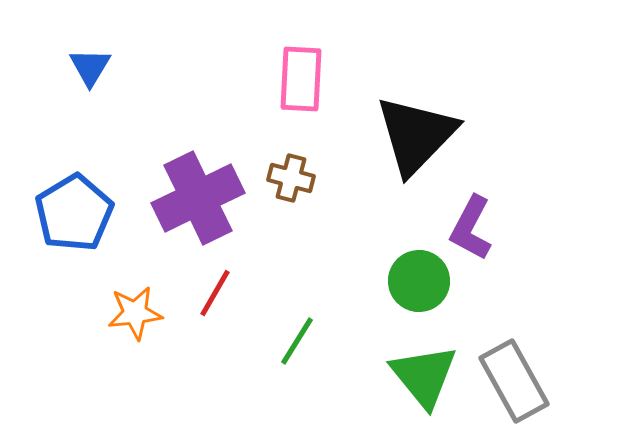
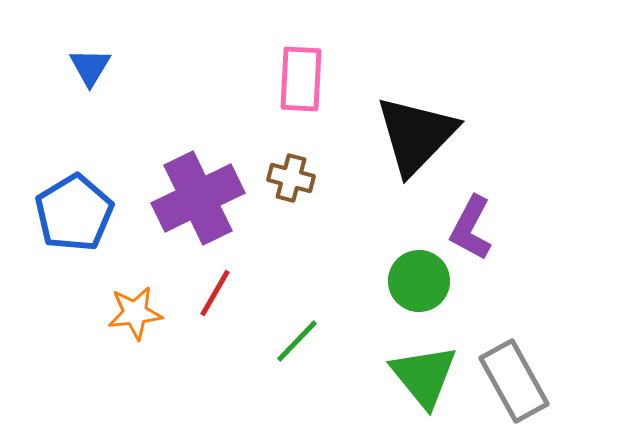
green line: rotated 12 degrees clockwise
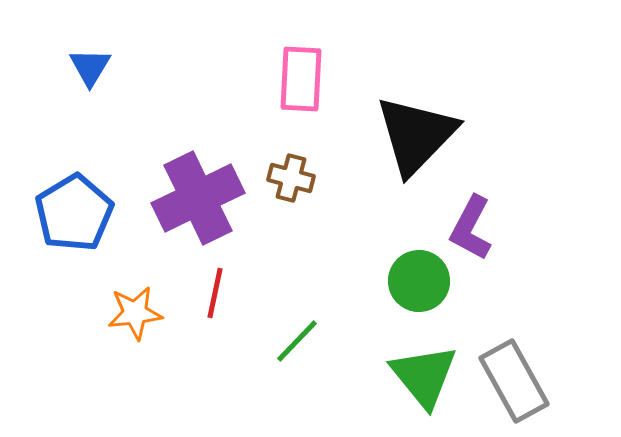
red line: rotated 18 degrees counterclockwise
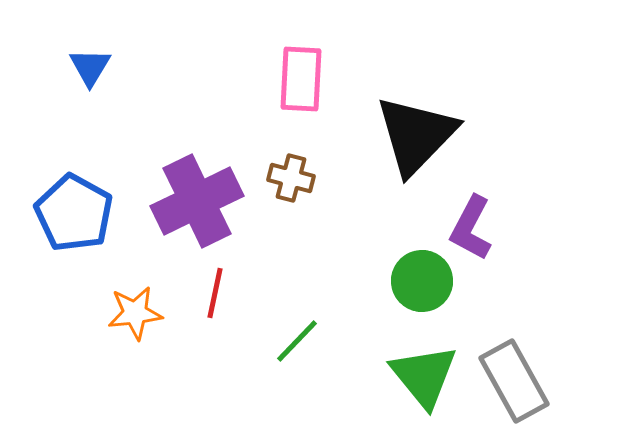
purple cross: moved 1 px left, 3 px down
blue pentagon: rotated 12 degrees counterclockwise
green circle: moved 3 px right
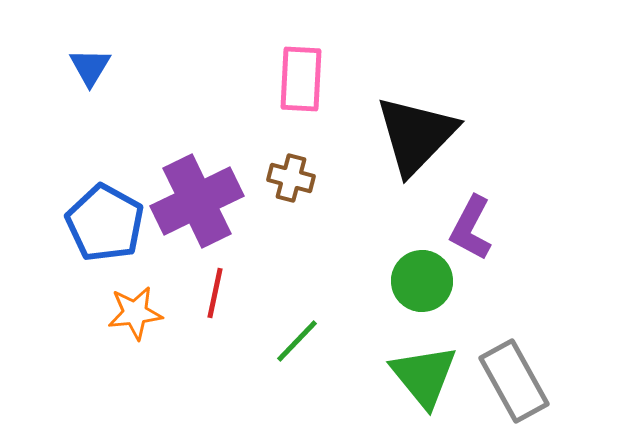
blue pentagon: moved 31 px right, 10 px down
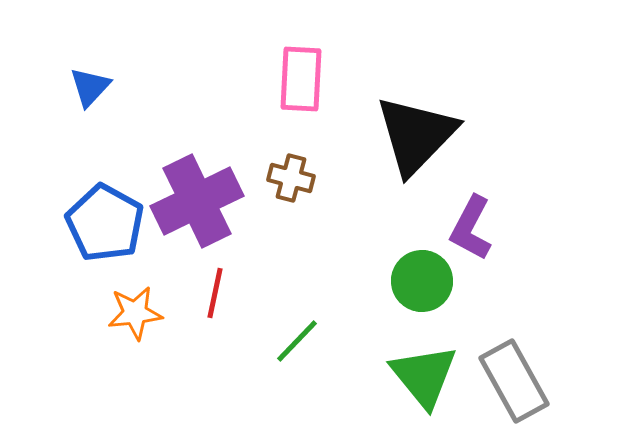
blue triangle: moved 20 px down; rotated 12 degrees clockwise
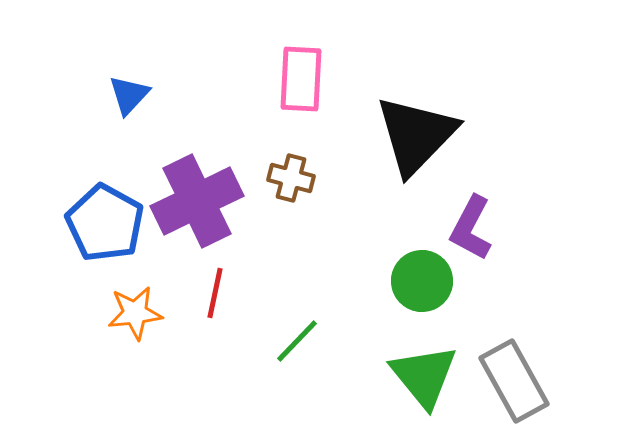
blue triangle: moved 39 px right, 8 px down
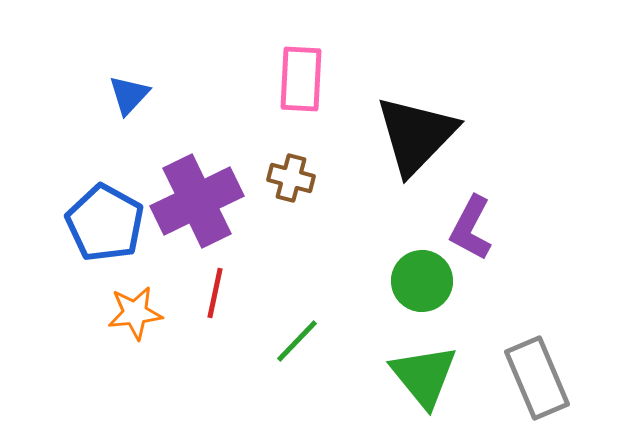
gray rectangle: moved 23 px right, 3 px up; rotated 6 degrees clockwise
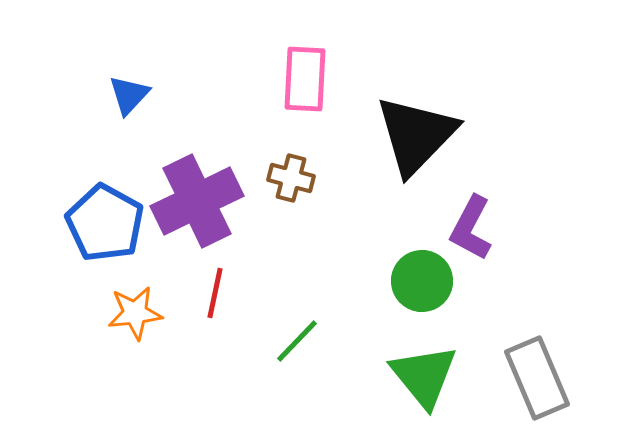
pink rectangle: moved 4 px right
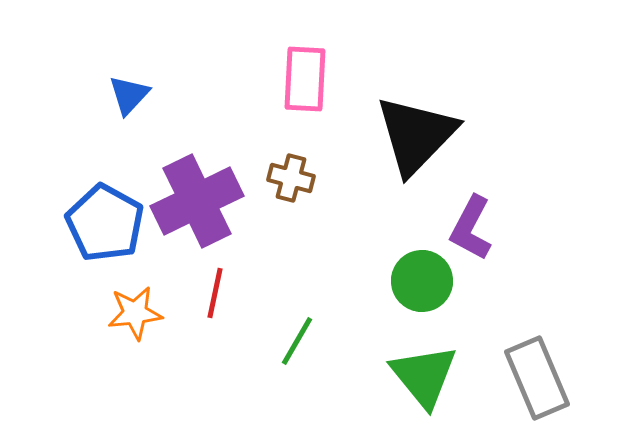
green line: rotated 14 degrees counterclockwise
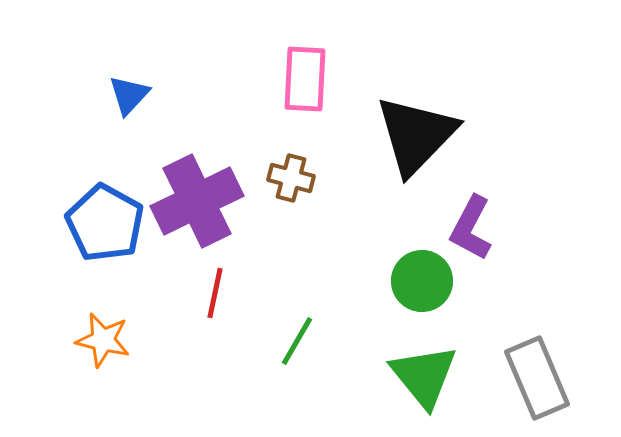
orange star: moved 32 px left, 27 px down; rotated 20 degrees clockwise
